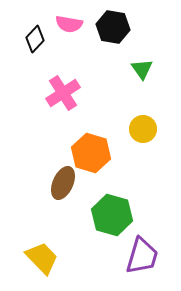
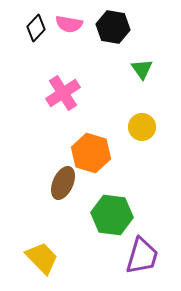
black diamond: moved 1 px right, 11 px up
yellow circle: moved 1 px left, 2 px up
green hexagon: rotated 9 degrees counterclockwise
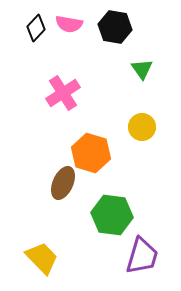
black hexagon: moved 2 px right
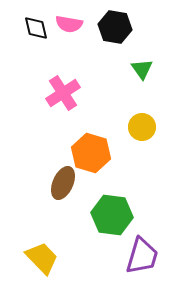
black diamond: rotated 56 degrees counterclockwise
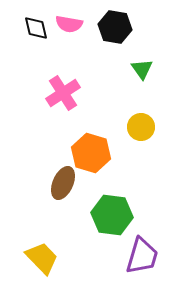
yellow circle: moved 1 px left
